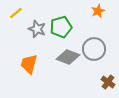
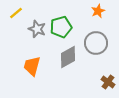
gray circle: moved 2 px right, 6 px up
gray diamond: rotated 50 degrees counterclockwise
orange trapezoid: moved 3 px right, 2 px down
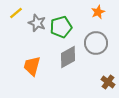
orange star: moved 1 px down
gray star: moved 6 px up
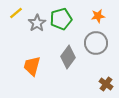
orange star: moved 4 px down; rotated 16 degrees clockwise
gray star: rotated 18 degrees clockwise
green pentagon: moved 8 px up
gray diamond: rotated 25 degrees counterclockwise
brown cross: moved 2 px left, 2 px down
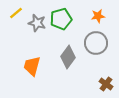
gray star: rotated 24 degrees counterclockwise
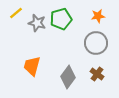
gray diamond: moved 20 px down
brown cross: moved 9 px left, 10 px up
